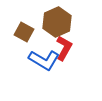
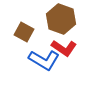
brown hexagon: moved 4 px right, 3 px up; rotated 16 degrees counterclockwise
red L-shape: rotated 95 degrees clockwise
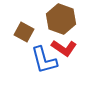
blue L-shape: rotated 44 degrees clockwise
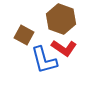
brown square: moved 3 px down
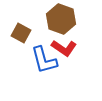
brown square: moved 3 px left, 2 px up
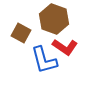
brown hexagon: moved 7 px left
red L-shape: moved 1 px right, 1 px up
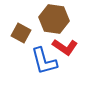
brown hexagon: rotated 12 degrees counterclockwise
blue L-shape: moved 1 px down
